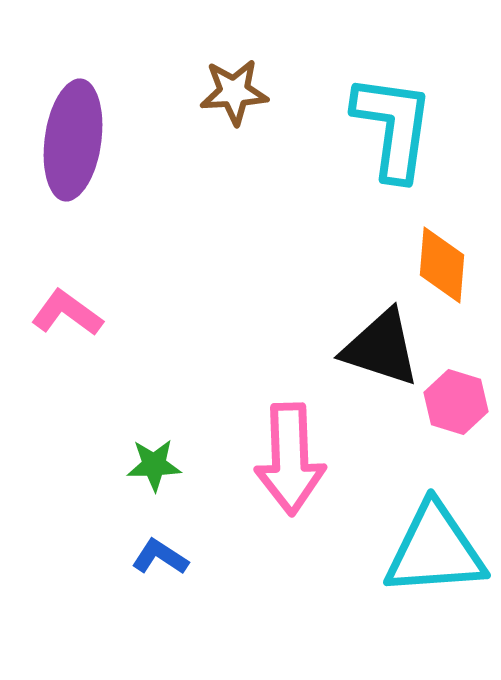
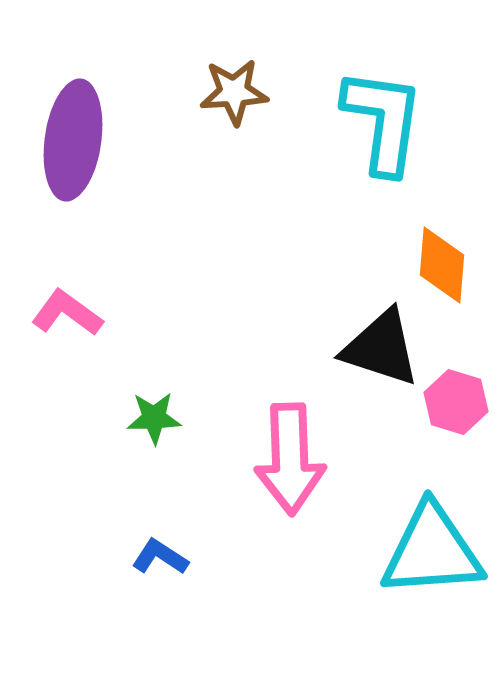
cyan L-shape: moved 10 px left, 6 px up
green star: moved 47 px up
cyan triangle: moved 3 px left, 1 px down
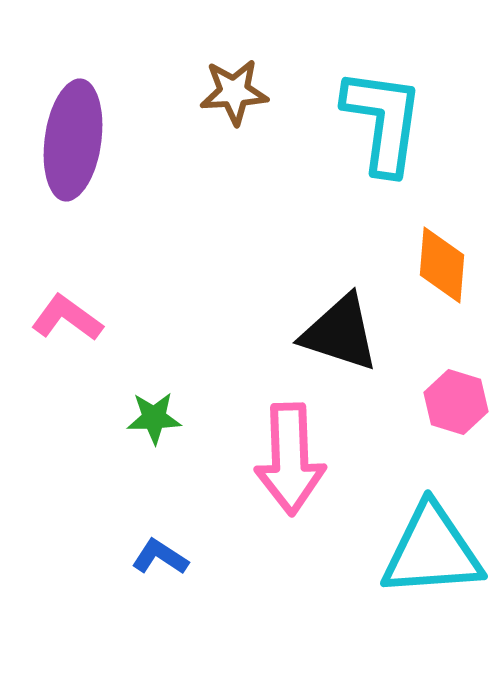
pink L-shape: moved 5 px down
black triangle: moved 41 px left, 15 px up
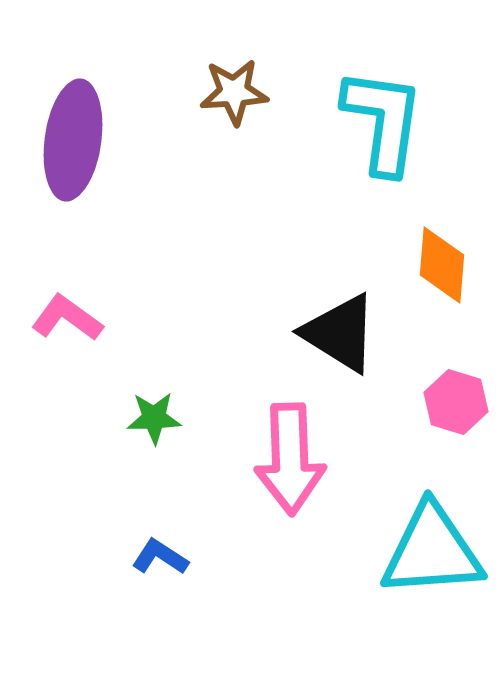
black triangle: rotated 14 degrees clockwise
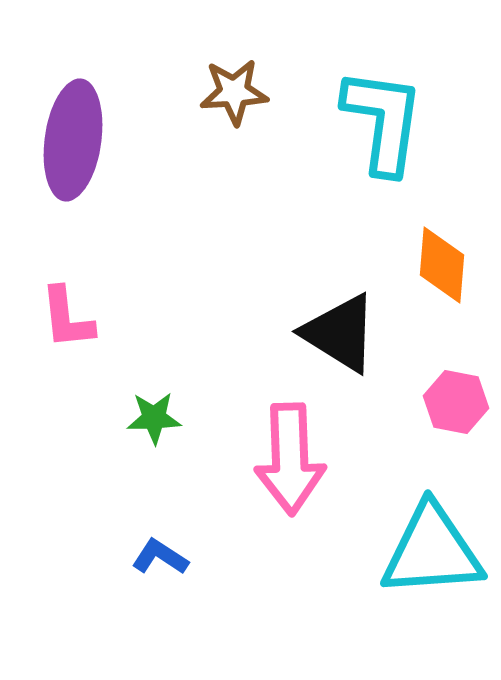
pink L-shape: rotated 132 degrees counterclockwise
pink hexagon: rotated 6 degrees counterclockwise
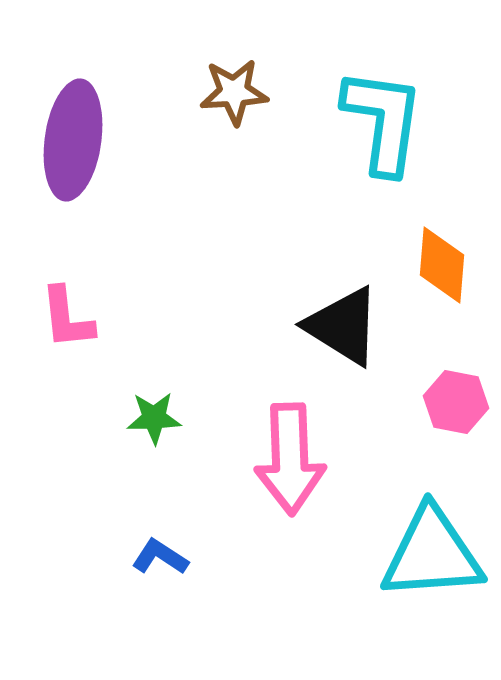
black triangle: moved 3 px right, 7 px up
cyan triangle: moved 3 px down
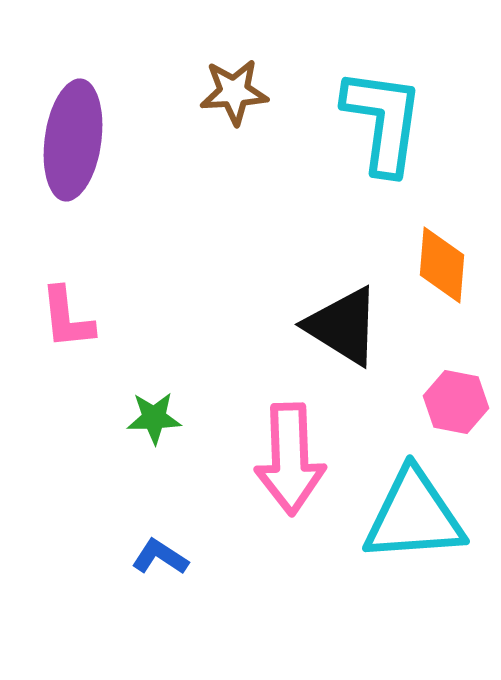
cyan triangle: moved 18 px left, 38 px up
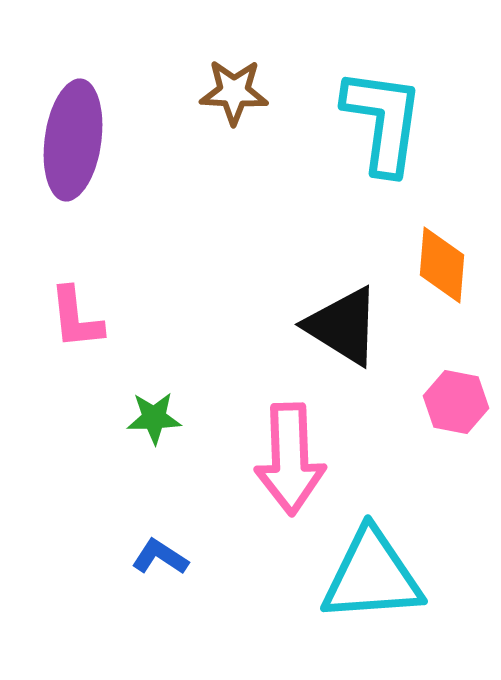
brown star: rotated 6 degrees clockwise
pink L-shape: moved 9 px right
cyan triangle: moved 42 px left, 60 px down
